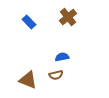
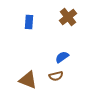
blue rectangle: rotated 48 degrees clockwise
blue semicircle: rotated 24 degrees counterclockwise
brown semicircle: moved 1 px down
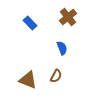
blue rectangle: moved 1 px right, 1 px down; rotated 48 degrees counterclockwise
blue semicircle: moved 9 px up; rotated 104 degrees clockwise
brown semicircle: rotated 48 degrees counterclockwise
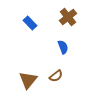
blue semicircle: moved 1 px right, 1 px up
brown semicircle: rotated 24 degrees clockwise
brown triangle: rotated 48 degrees clockwise
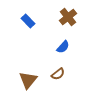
blue rectangle: moved 2 px left, 2 px up
blue semicircle: rotated 64 degrees clockwise
brown semicircle: moved 2 px right, 2 px up
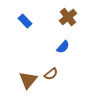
blue rectangle: moved 3 px left
brown semicircle: moved 7 px left
